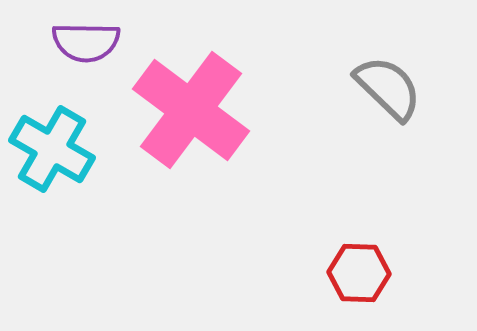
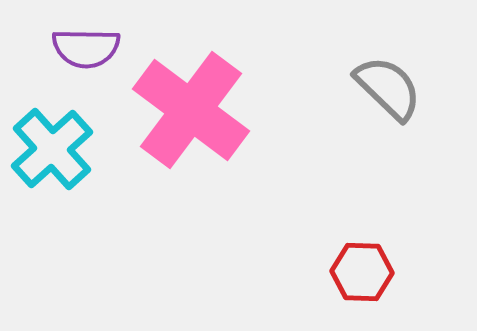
purple semicircle: moved 6 px down
cyan cross: rotated 18 degrees clockwise
red hexagon: moved 3 px right, 1 px up
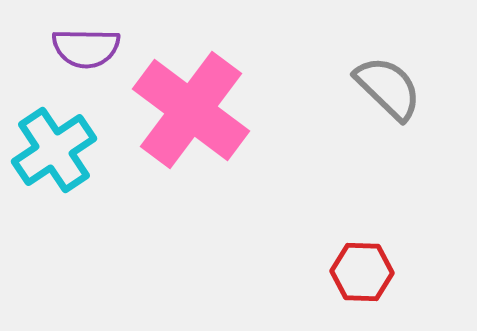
cyan cross: moved 2 px right, 1 px down; rotated 8 degrees clockwise
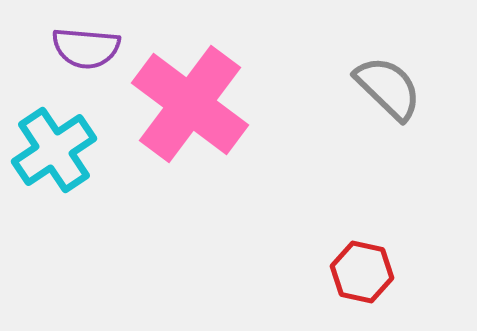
purple semicircle: rotated 4 degrees clockwise
pink cross: moved 1 px left, 6 px up
red hexagon: rotated 10 degrees clockwise
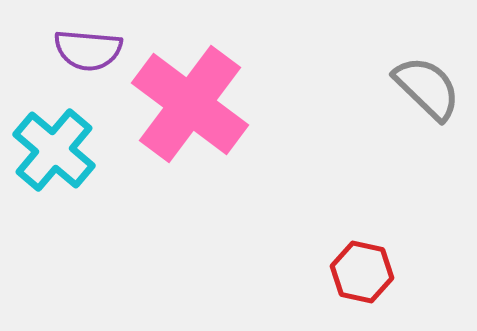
purple semicircle: moved 2 px right, 2 px down
gray semicircle: moved 39 px right
cyan cross: rotated 16 degrees counterclockwise
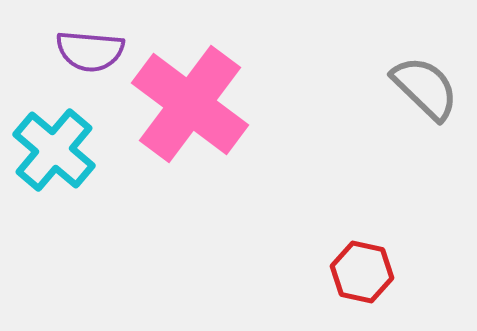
purple semicircle: moved 2 px right, 1 px down
gray semicircle: moved 2 px left
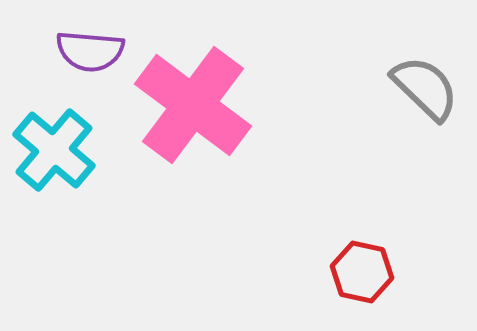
pink cross: moved 3 px right, 1 px down
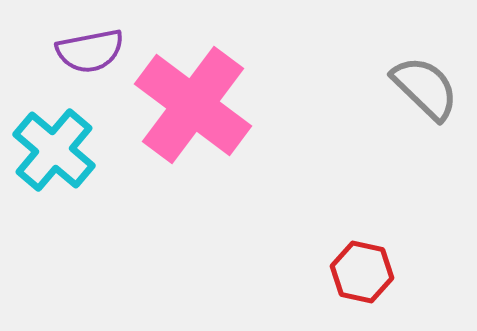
purple semicircle: rotated 16 degrees counterclockwise
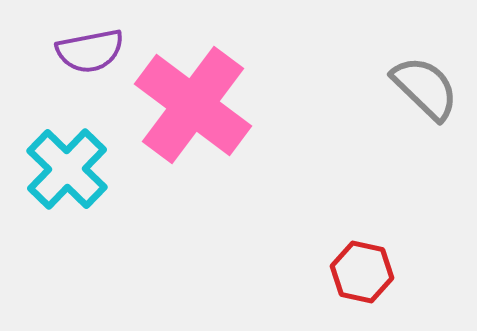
cyan cross: moved 13 px right, 19 px down; rotated 4 degrees clockwise
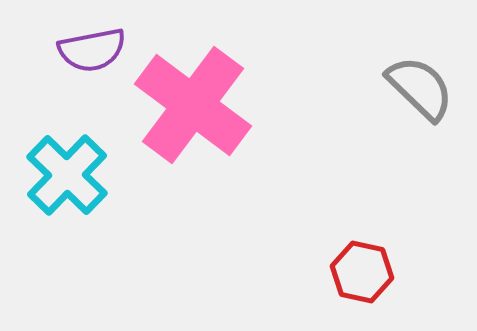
purple semicircle: moved 2 px right, 1 px up
gray semicircle: moved 5 px left
cyan cross: moved 6 px down
